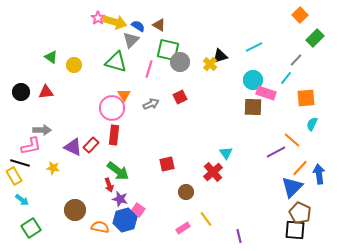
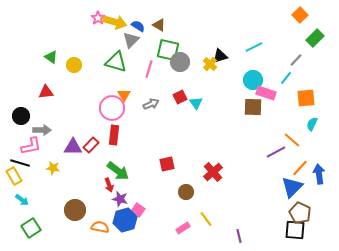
black circle at (21, 92): moved 24 px down
purple triangle at (73, 147): rotated 24 degrees counterclockwise
cyan triangle at (226, 153): moved 30 px left, 50 px up
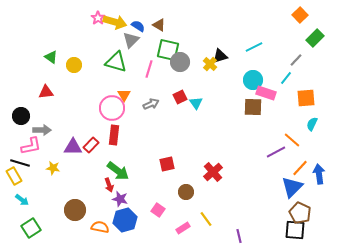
pink square at (138, 210): moved 20 px right
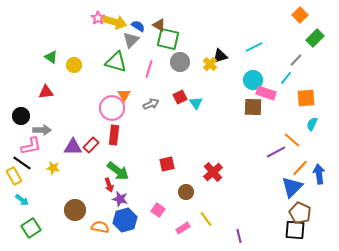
green square at (168, 50): moved 11 px up
black line at (20, 163): moved 2 px right; rotated 18 degrees clockwise
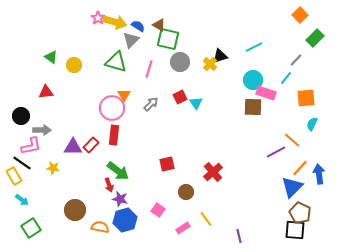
gray arrow at (151, 104): rotated 21 degrees counterclockwise
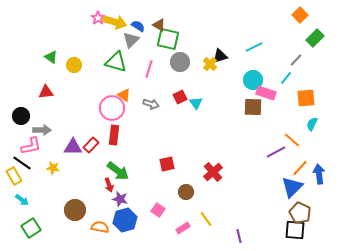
orange triangle at (124, 95): rotated 24 degrees counterclockwise
gray arrow at (151, 104): rotated 63 degrees clockwise
